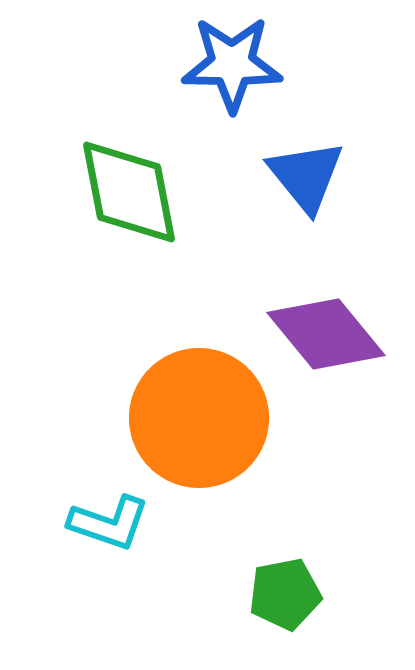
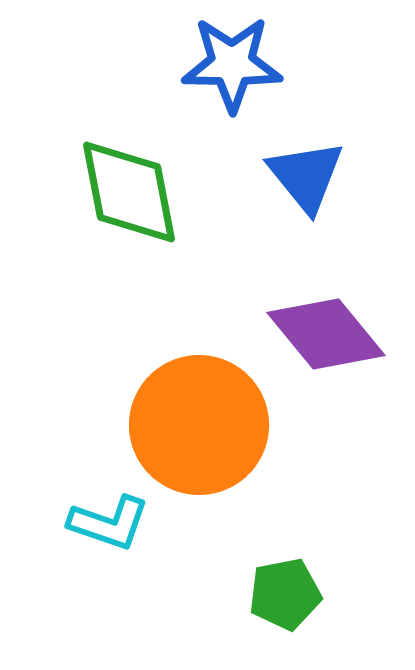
orange circle: moved 7 px down
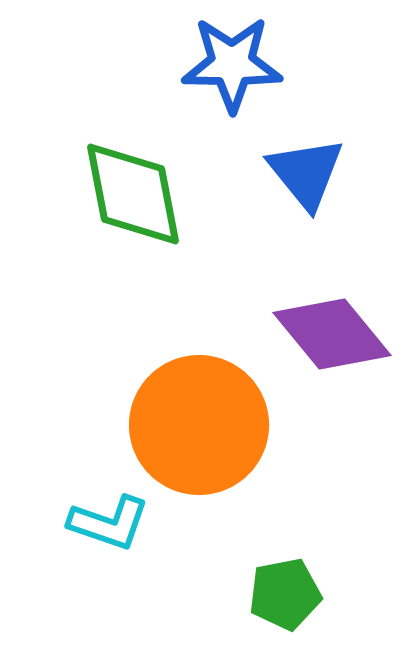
blue triangle: moved 3 px up
green diamond: moved 4 px right, 2 px down
purple diamond: moved 6 px right
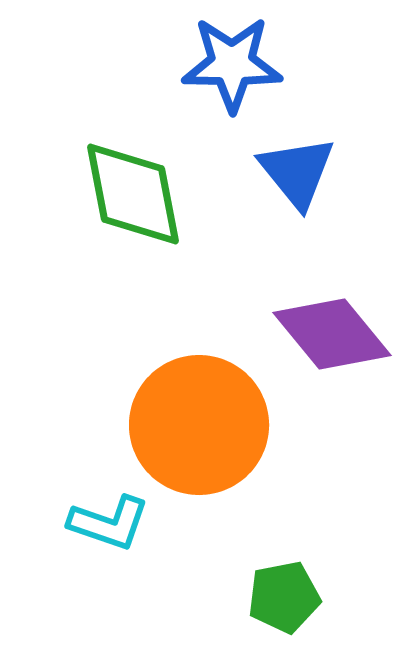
blue triangle: moved 9 px left, 1 px up
green pentagon: moved 1 px left, 3 px down
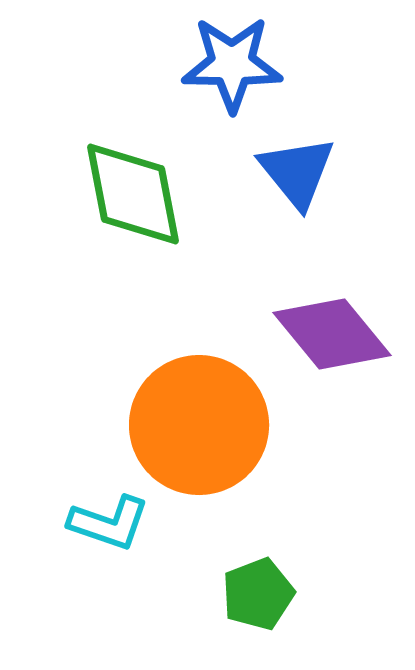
green pentagon: moved 26 px left, 3 px up; rotated 10 degrees counterclockwise
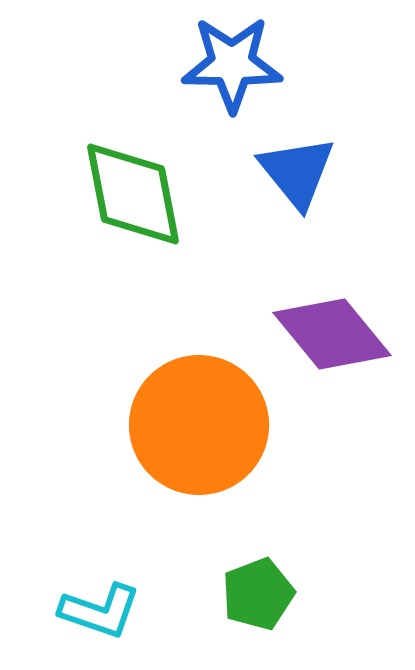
cyan L-shape: moved 9 px left, 88 px down
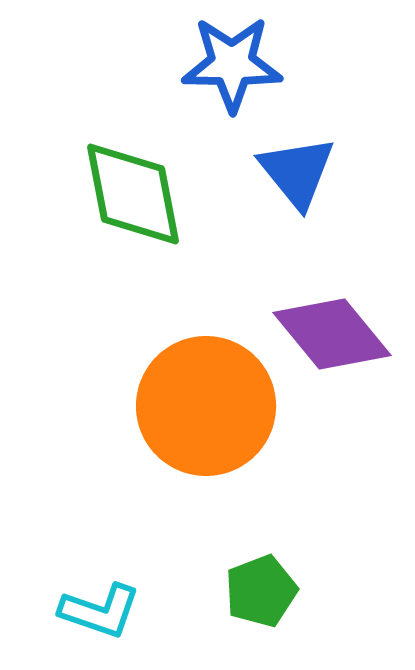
orange circle: moved 7 px right, 19 px up
green pentagon: moved 3 px right, 3 px up
